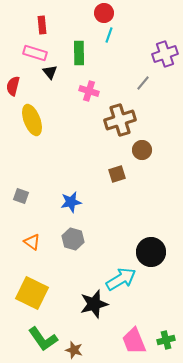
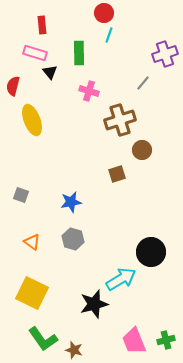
gray square: moved 1 px up
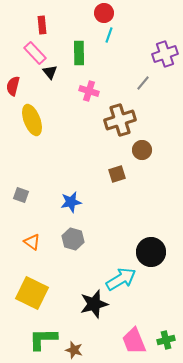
pink rectangle: rotated 30 degrees clockwise
green L-shape: rotated 124 degrees clockwise
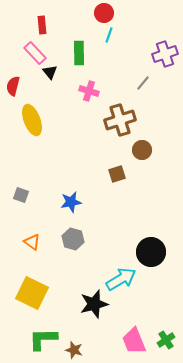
green cross: rotated 18 degrees counterclockwise
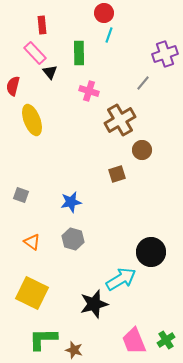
brown cross: rotated 12 degrees counterclockwise
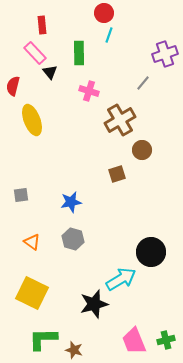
gray square: rotated 28 degrees counterclockwise
green cross: rotated 18 degrees clockwise
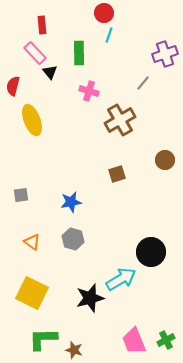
brown circle: moved 23 px right, 10 px down
black star: moved 4 px left, 6 px up
green cross: rotated 12 degrees counterclockwise
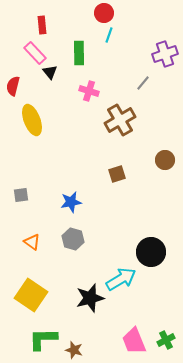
yellow square: moved 1 px left, 2 px down; rotated 8 degrees clockwise
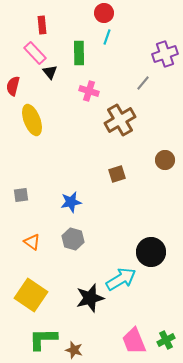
cyan line: moved 2 px left, 2 px down
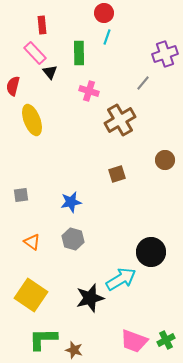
pink trapezoid: rotated 48 degrees counterclockwise
